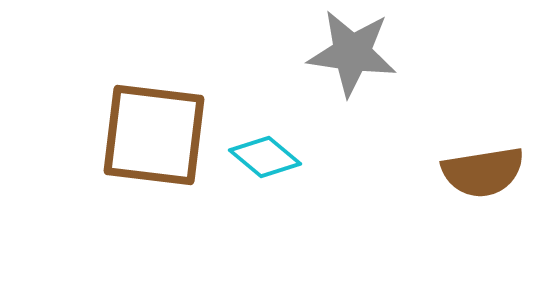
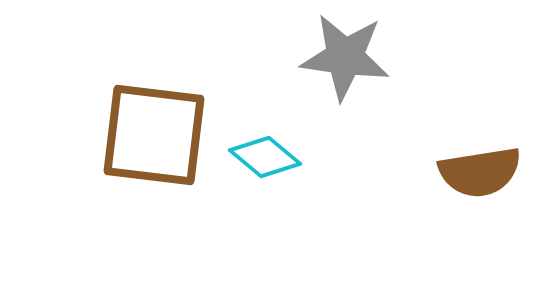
gray star: moved 7 px left, 4 px down
brown semicircle: moved 3 px left
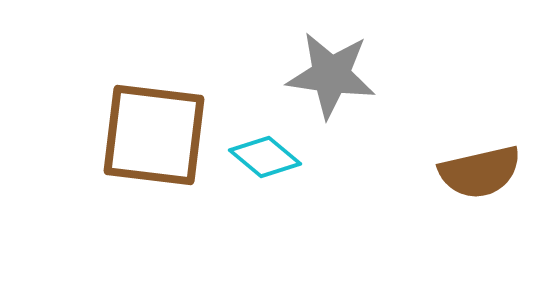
gray star: moved 14 px left, 18 px down
brown semicircle: rotated 4 degrees counterclockwise
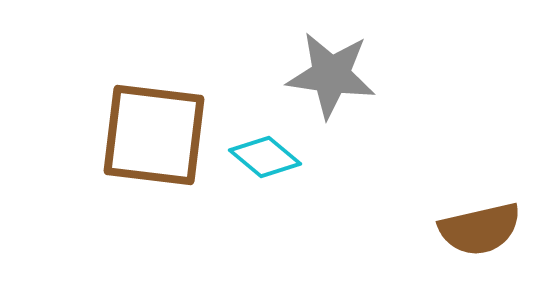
brown semicircle: moved 57 px down
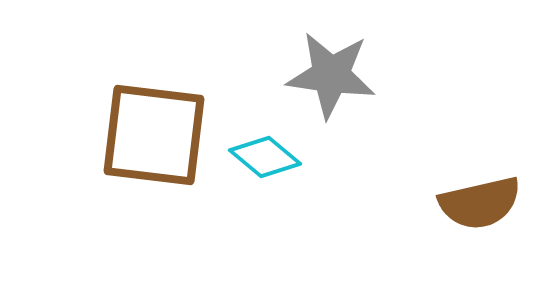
brown semicircle: moved 26 px up
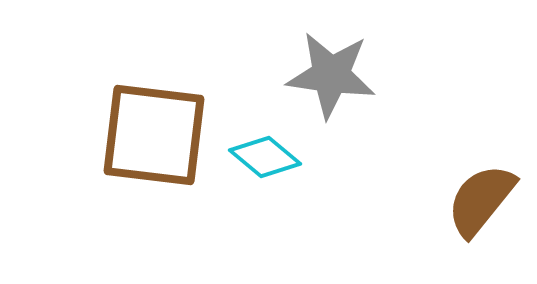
brown semicircle: moved 1 px right, 3 px up; rotated 142 degrees clockwise
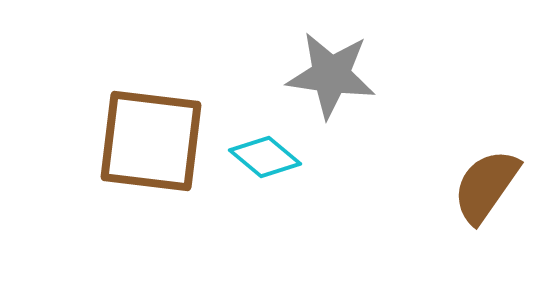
brown square: moved 3 px left, 6 px down
brown semicircle: moved 5 px right, 14 px up; rotated 4 degrees counterclockwise
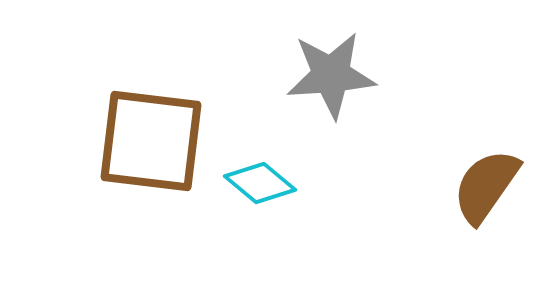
gray star: rotated 12 degrees counterclockwise
cyan diamond: moved 5 px left, 26 px down
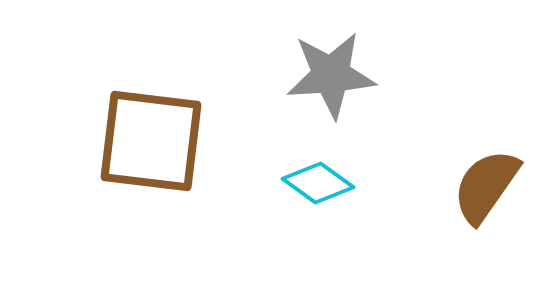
cyan diamond: moved 58 px right; rotated 4 degrees counterclockwise
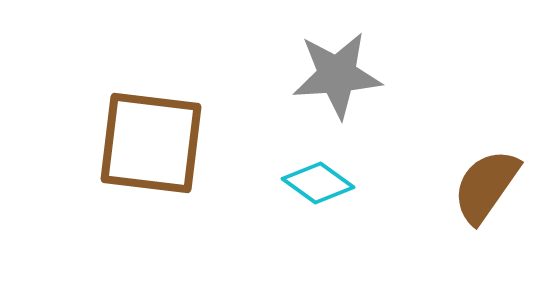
gray star: moved 6 px right
brown square: moved 2 px down
